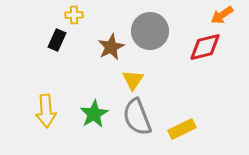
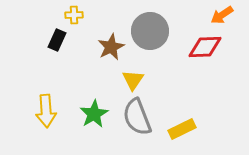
red diamond: rotated 12 degrees clockwise
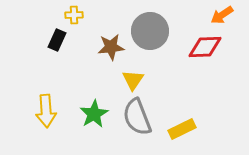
brown star: rotated 20 degrees clockwise
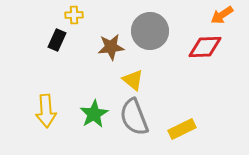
yellow triangle: rotated 25 degrees counterclockwise
gray semicircle: moved 3 px left
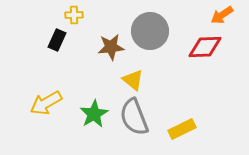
yellow arrow: moved 8 px up; rotated 64 degrees clockwise
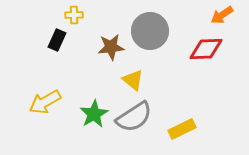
red diamond: moved 1 px right, 2 px down
yellow arrow: moved 1 px left, 1 px up
gray semicircle: rotated 102 degrees counterclockwise
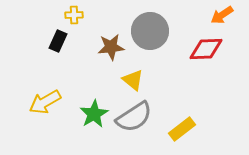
black rectangle: moved 1 px right, 1 px down
yellow rectangle: rotated 12 degrees counterclockwise
